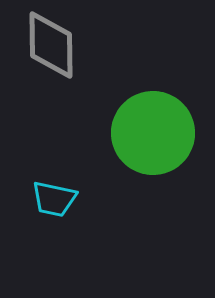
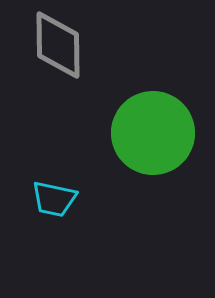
gray diamond: moved 7 px right
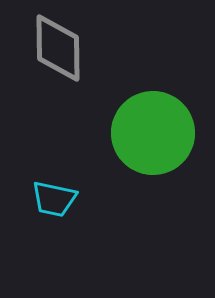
gray diamond: moved 3 px down
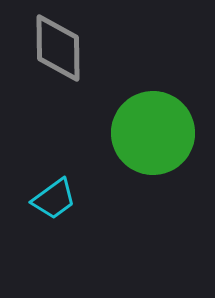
cyan trapezoid: rotated 48 degrees counterclockwise
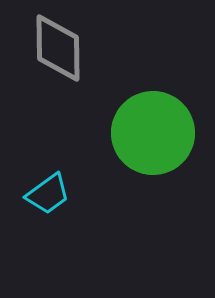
cyan trapezoid: moved 6 px left, 5 px up
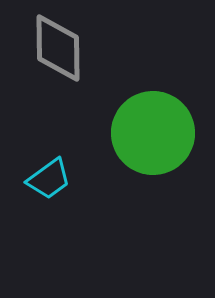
cyan trapezoid: moved 1 px right, 15 px up
